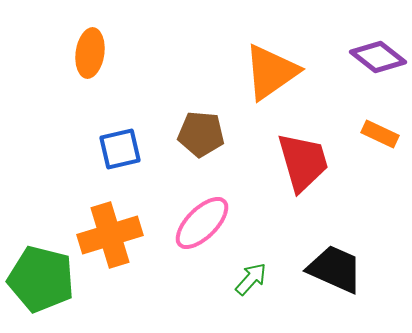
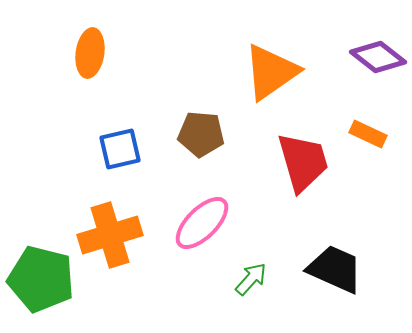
orange rectangle: moved 12 px left
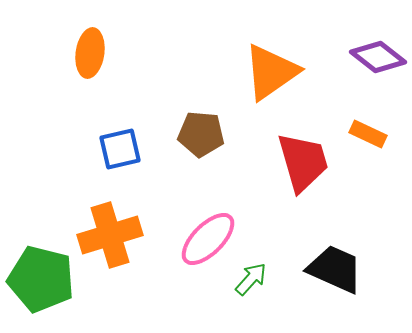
pink ellipse: moved 6 px right, 16 px down
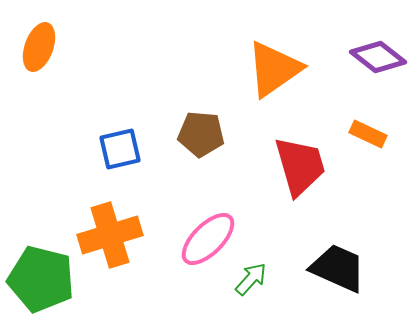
orange ellipse: moved 51 px left, 6 px up; rotated 12 degrees clockwise
orange triangle: moved 3 px right, 3 px up
red trapezoid: moved 3 px left, 4 px down
black trapezoid: moved 3 px right, 1 px up
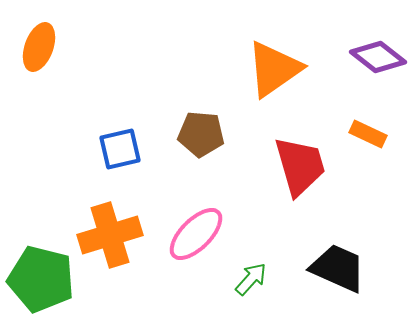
pink ellipse: moved 12 px left, 5 px up
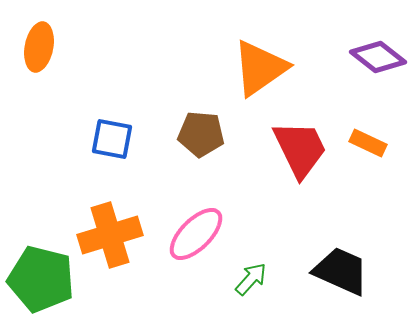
orange ellipse: rotated 9 degrees counterclockwise
orange triangle: moved 14 px left, 1 px up
orange rectangle: moved 9 px down
blue square: moved 8 px left, 10 px up; rotated 24 degrees clockwise
red trapezoid: moved 17 px up; rotated 10 degrees counterclockwise
black trapezoid: moved 3 px right, 3 px down
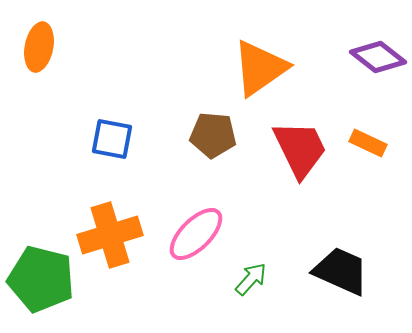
brown pentagon: moved 12 px right, 1 px down
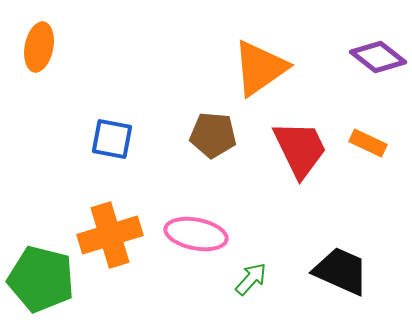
pink ellipse: rotated 56 degrees clockwise
